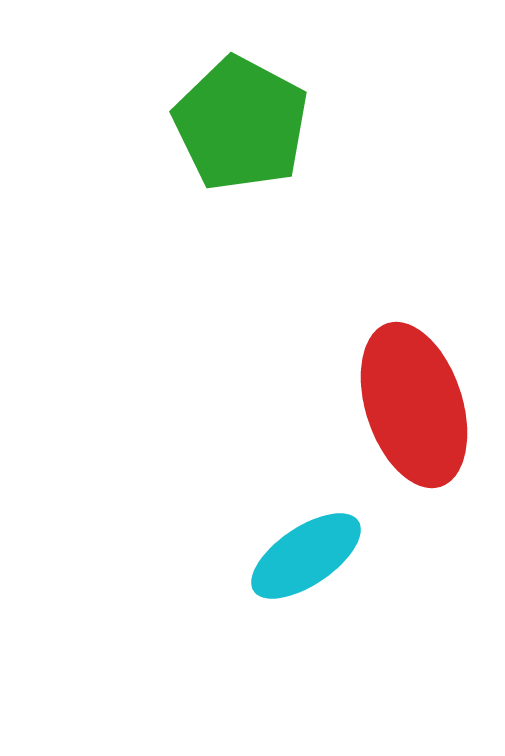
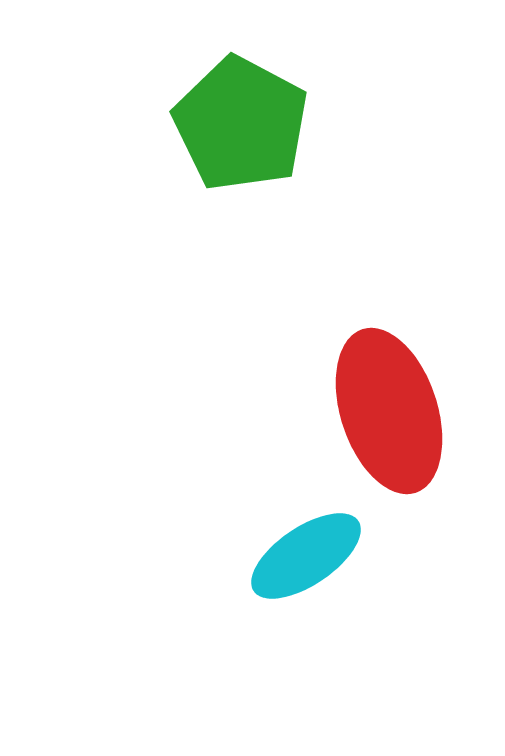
red ellipse: moved 25 px left, 6 px down
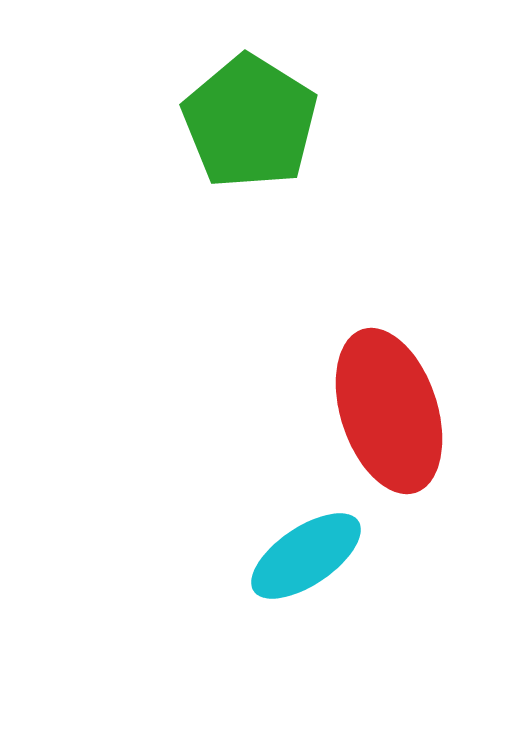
green pentagon: moved 9 px right, 2 px up; rotated 4 degrees clockwise
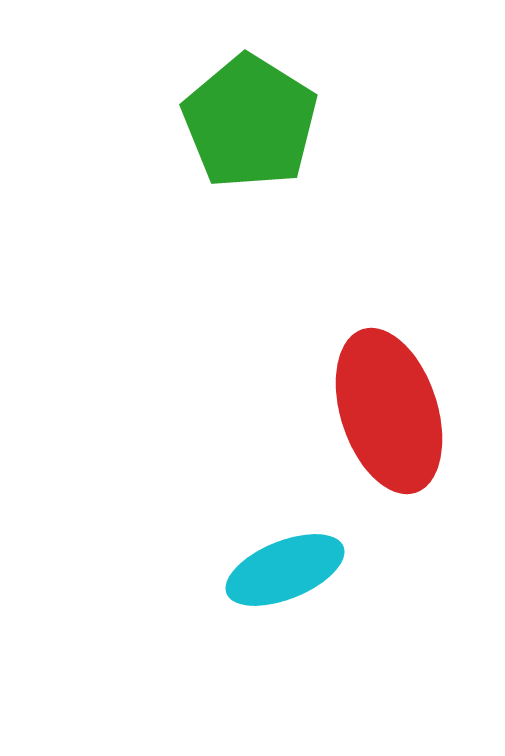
cyan ellipse: moved 21 px left, 14 px down; rotated 12 degrees clockwise
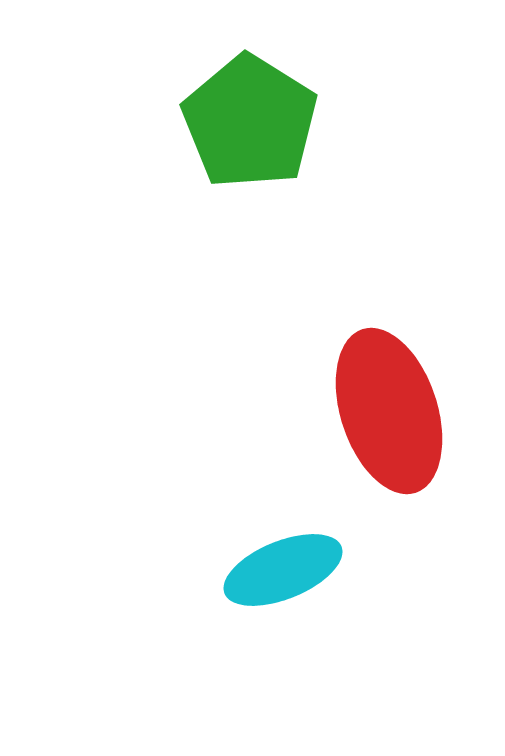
cyan ellipse: moved 2 px left
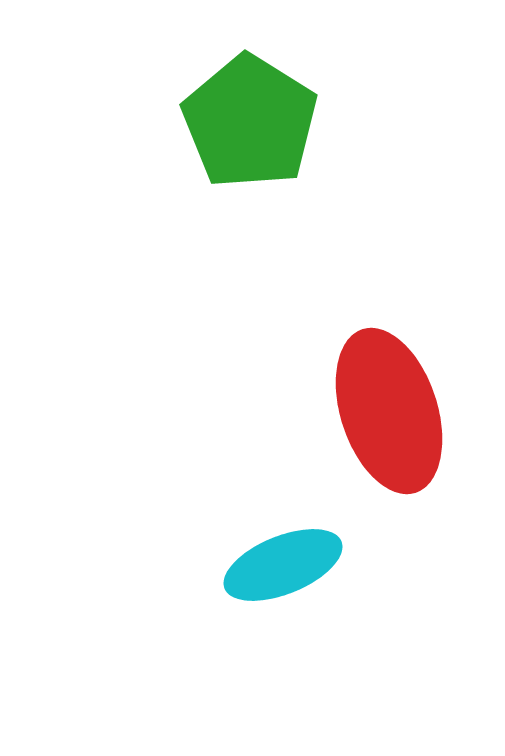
cyan ellipse: moved 5 px up
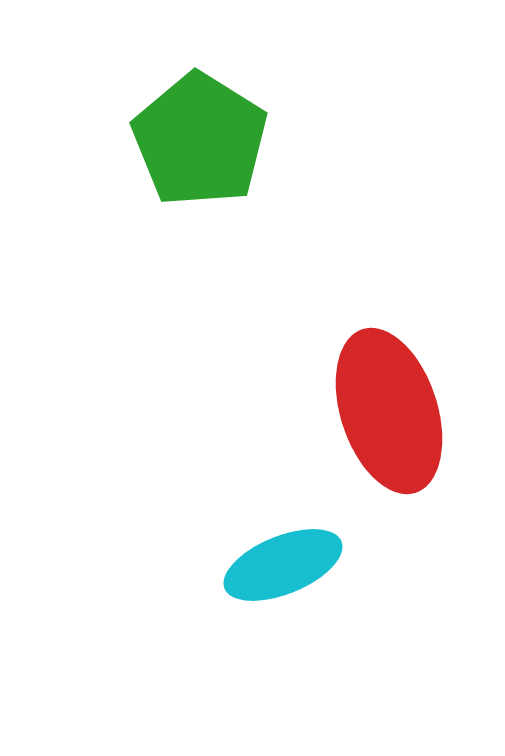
green pentagon: moved 50 px left, 18 px down
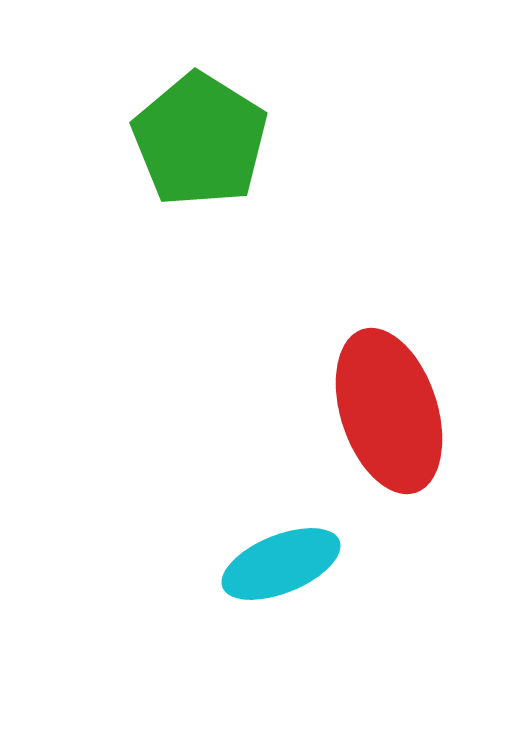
cyan ellipse: moved 2 px left, 1 px up
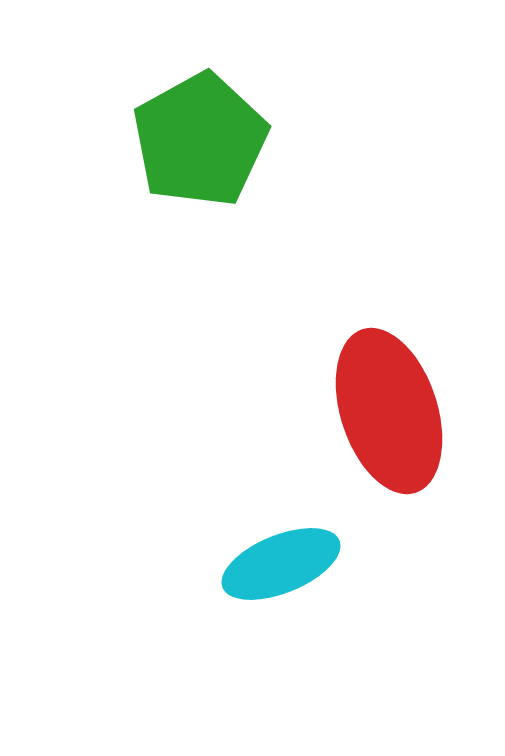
green pentagon: rotated 11 degrees clockwise
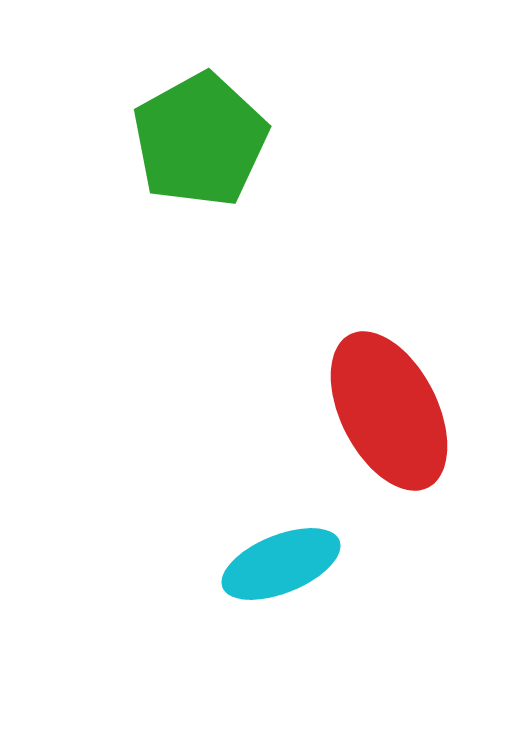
red ellipse: rotated 9 degrees counterclockwise
